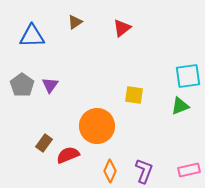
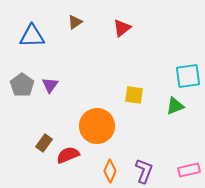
green triangle: moved 5 px left
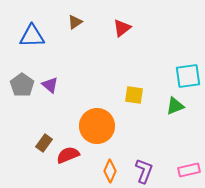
purple triangle: rotated 24 degrees counterclockwise
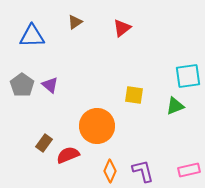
purple L-shape: moved 1 px left; rotated 35 degrees counterclockwise
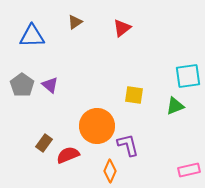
purple L-shape: moved 15 px left, 26 px up
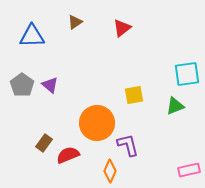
cyan square: moved 1 px left, 2 px up
yellow square: rotated 18 degrees counterclockwise
orange circle: moved 3 px up
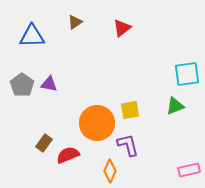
purple triangle: moved 1 px left, 1 px up; rotated 30 degrees counterclockwise
yellow square: moved 4 px left, 15 px down
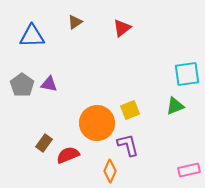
yellow square: rotated 12 degrees counterclockwise
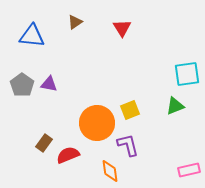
red triangle: rotated 24 degrees counterclockwise
blue triangle: rotated 8 degrees clockwise
orange diamond: rotated 30 degrees counterclockwise
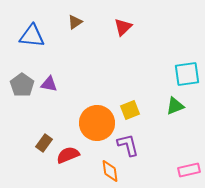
red triangle: moved 1 px right, 1 px up; rotated 18 degrees clockwise
